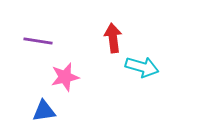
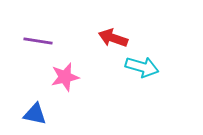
red arrow: rotated 64 degrees counterclockwise
blue triangle: moved 9 px left, 3 px down; rotated 20 degrees clockwise
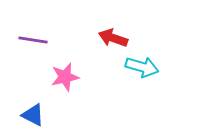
purple line: moved 5 px left, 1 px up
blue triangle: moved 2 px left, 1 px down; rotated 15 degrees clockwise
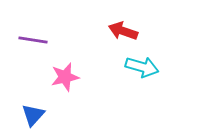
red arrow: moved 10 px right, 7 px up
blue triangle: rotated 45 degrees clockwise
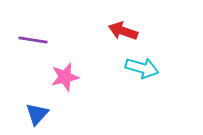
cyan arrow: moved 1 px down
blue triangle: moved 4 px right, 1 px up
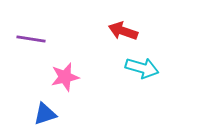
purple line: moved 2 px left, 1 px up
blue triangle: moved 8 px right; rotated 30 degrees clockwise
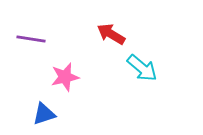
red arrow: moved 12 px left, 3 px down; rotated 12 degrees clockwise
cyan arrow: rotated 24 degrees clockwise
blue triangle: moved 1 px left
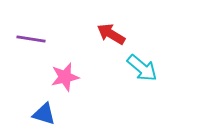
blue triangle: rotated 35 degrees clockwise
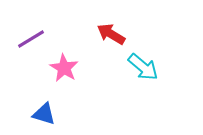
purple line: rotated 40 degrees counterclockwise
cyan arrow: moved 1 px right, 1 px up
pink star: moved 1 px left, 9 px up; rotated 28 degrees counterclockwise
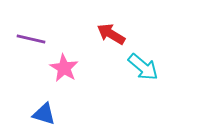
purple line: rotated 44 degrees clockwise
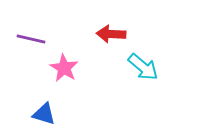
red arrow: rotated 28 degrees counterclockwise
